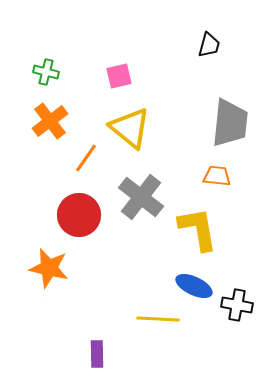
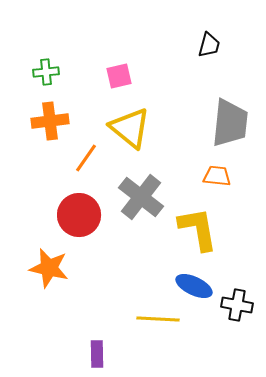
green cross: rotated 20 degrees counterclockwise
orange cross: rotated 30 degrees clockwise
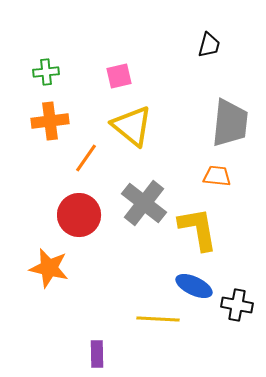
yellow triangle: moved 2 px right, 2 px up
gray cross: moved 3 px right, 6 px down
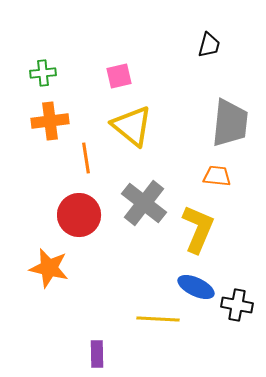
green cross: moved 3 px left, 1 px down
orange line: rotated 44 degrees counterclockwise
yellow L-shape: rotated 33 degrees clockwise
blue ellipse: moved 2 px right, 1 px down
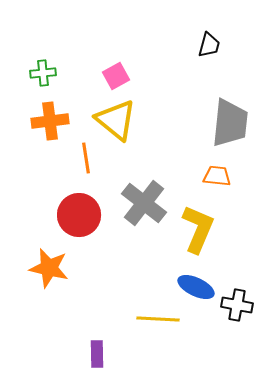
pink square: moved 3 px left; rotated 16 degrees counterclockwise
yellow triangle: moved 16 px left, 6 px up
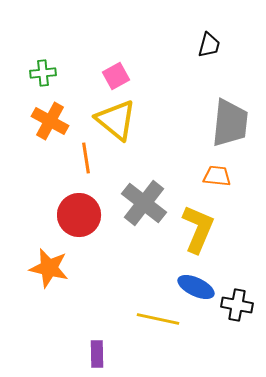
orange cross: rotated 36 degrees clockwise
yellow line: rotated 9 degrees clockwise
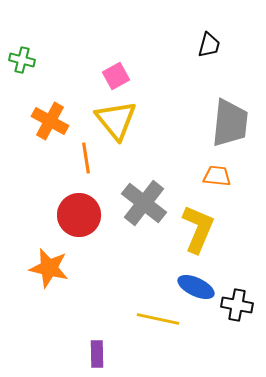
green cross: moved 21 px left, 13 px up; rotated 20 degrees clockwise
yellow triangle: rotated 12 degrees clockwise
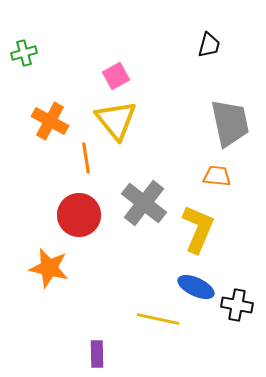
green cross: moved 2 px right, 7 px up; rotated 30 degrees counterclockwise
gray trapezoid: rotated 18 degrees counterclockwise
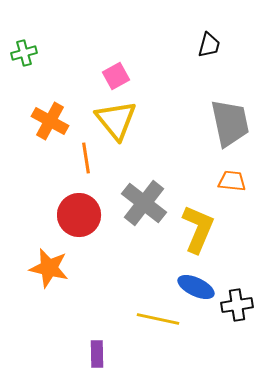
orange trapezoid: moved 15 px right, 5 px down
black cross: rotated 20 degrees counterclockwise
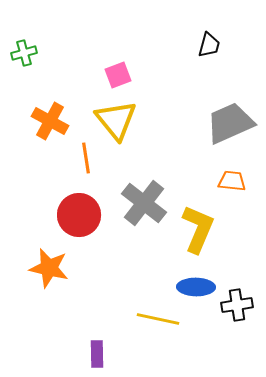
pink square: moved 2 px right, 1 px up; rotated 8 degrees clockwise
gray trapezoid: rotated 102 degrees counterclockwise
blue ellipse: rotated 24 degrees counterclockwise
